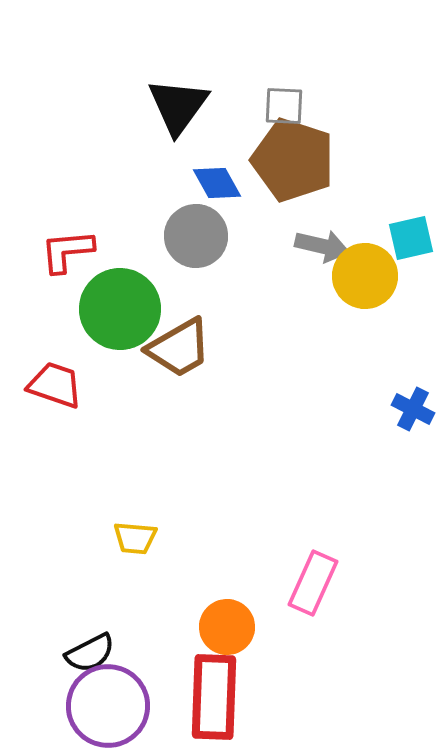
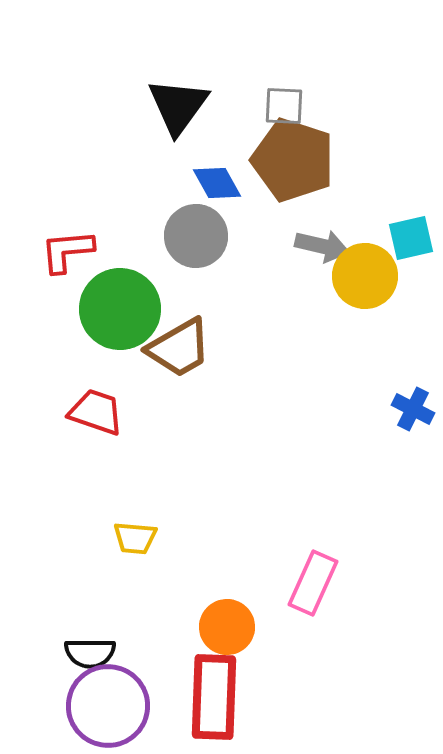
red trapezoid: moved 41 px right, 27 px down
black semicircle: rotated 27 degrees clockwise
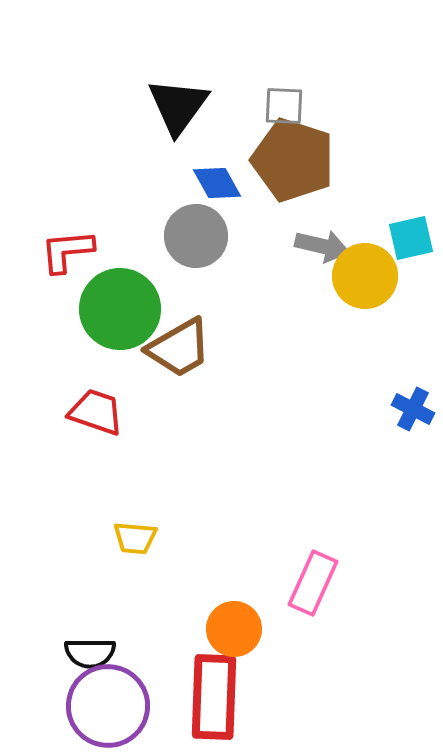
orange circle: moved 7 px right, 2 px down
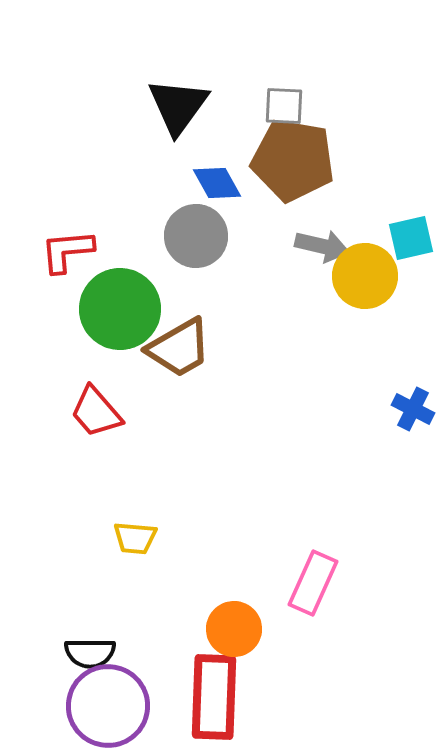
brown pentagon: rotated 8 degrees counterclockwise
red trapezoid: rotated 150 degrees counterclockwise
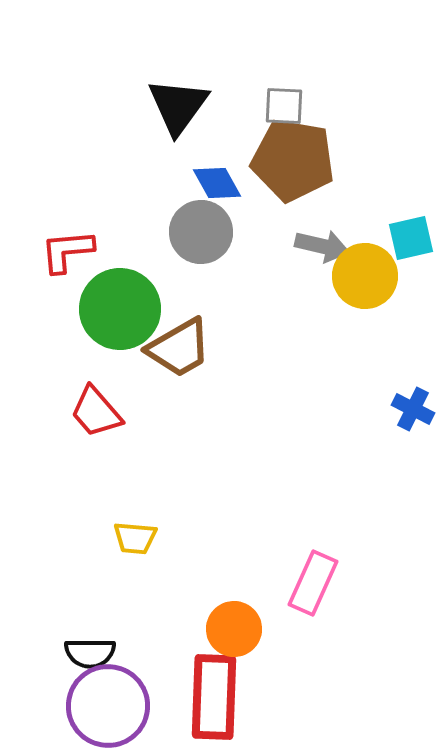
gray circle: moved 5 px right, 4 px up
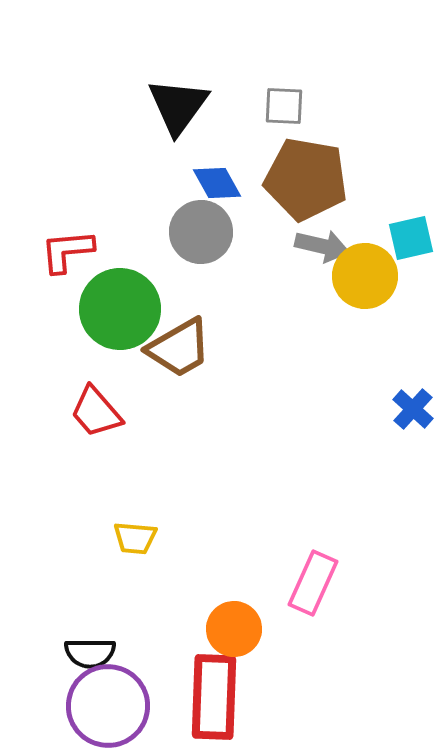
brown pentagon: moved 13 px right, 19 px down
blue cross: rotated 15 degrees clockwise
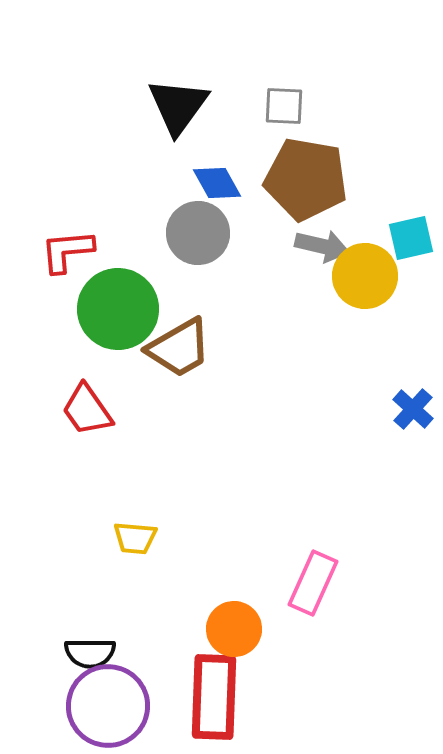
gray circle: moved 3 px left, 1 px down
green circle: moved 2 px left
red trapezoid: moved 9 px left, 2 px up; rotated 6 degrees clockwise
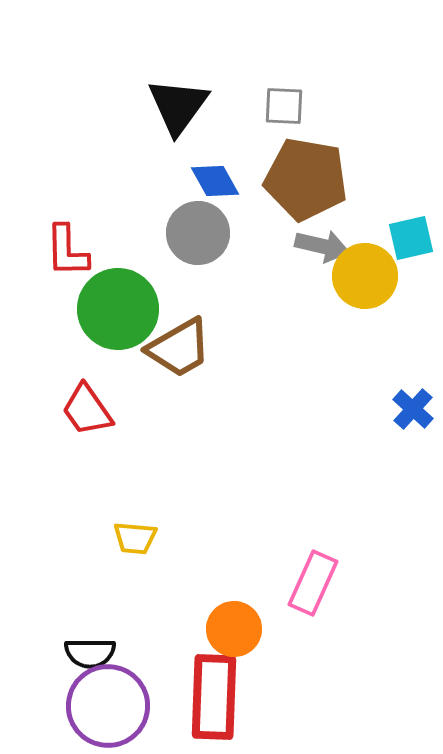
blue diamond: moved 2 px left, 2 px up
red L-shape: rotated 86 degrees counterclockwise
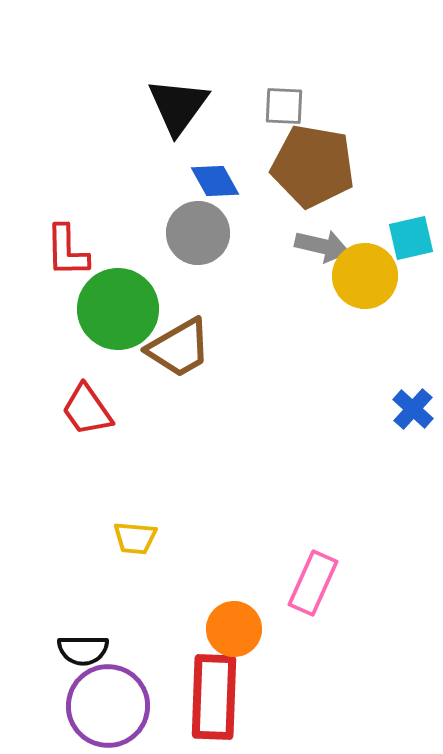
brown pentagon: moved 7 px right, 13 px up
black semicircle: moved 7 px left, 3 px up
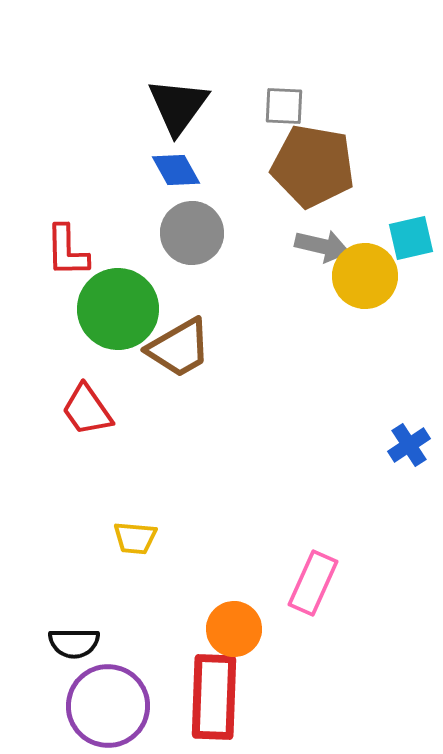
blue diamond: moved 39 px left, 11 px up
gray circle: moved 6 px left
blue cross: moved 4 px left, 36 px down; rotated 15 degrees clockwise
black semicircle: moved 9 px left, 7 px up
